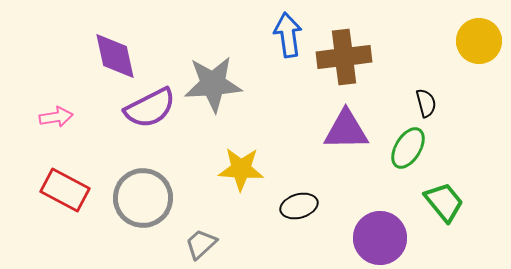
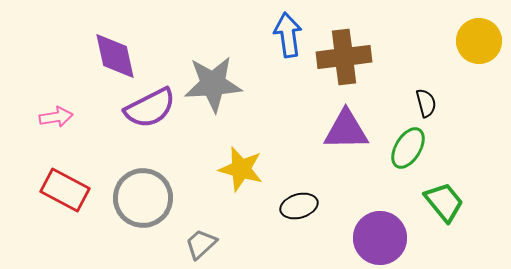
yellow star: rotated 12 degrees clockwise
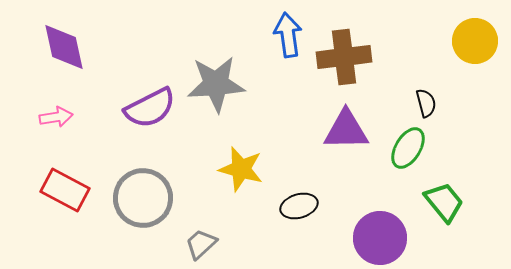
yellow circle: moved 4 px left
purple diamond: moved 51 px left, 9 px up
gray star: moved 3 px right
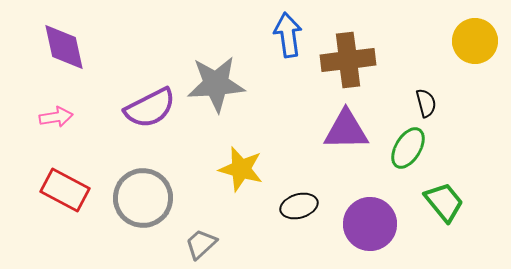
brown cross: moved 4 px right, 3 px down
purple circle: moved 10 px left, 14 px up
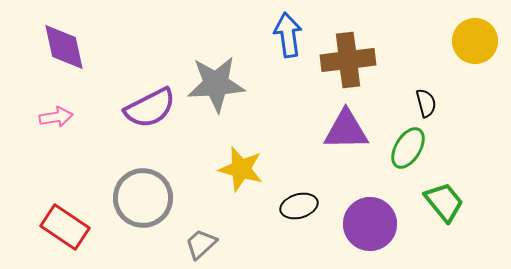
red rectangle: moved 37 px down; rotated 6 degrees clockwise
